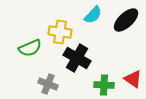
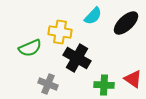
cyan semicircle: moved 1 px down
black ellipse: moved 3 px down
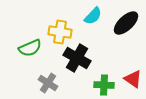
gray cross: moved 1 px up; rotated 12 degrees clockwise
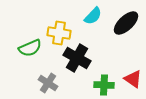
yellow cross: moved 1 px left, 1 px down
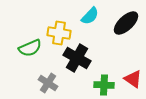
cyan semicircle: moved 3 px left
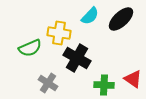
black ellipse: moved 5 px left, 4 px up
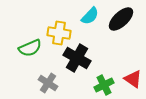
green cross: rotated 30 degrees counterclockwise
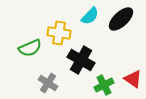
black cross: moved 4 px right, 2 px down
